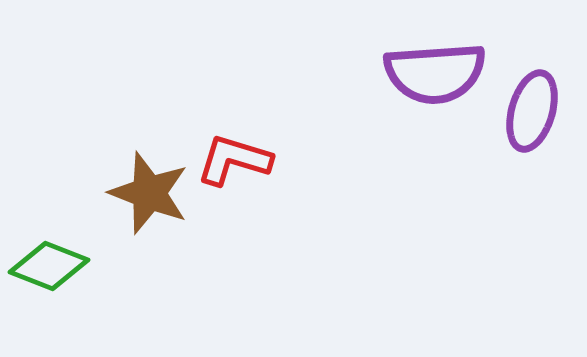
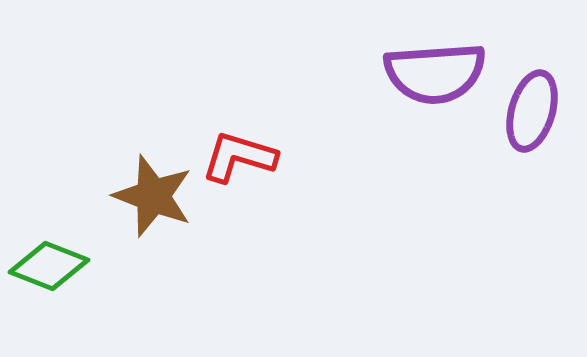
red L-shape: moved 5 px right, 3 px up
brown star: moved 4 px right, 3 px down
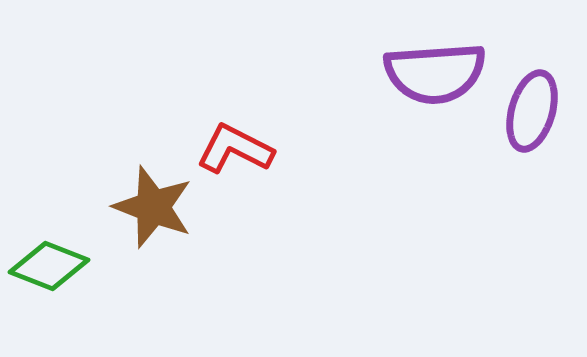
red L-shape: moved 4 px left, 8 px up; rotated 10 degrees clockwise
brown star: moved 11 px down
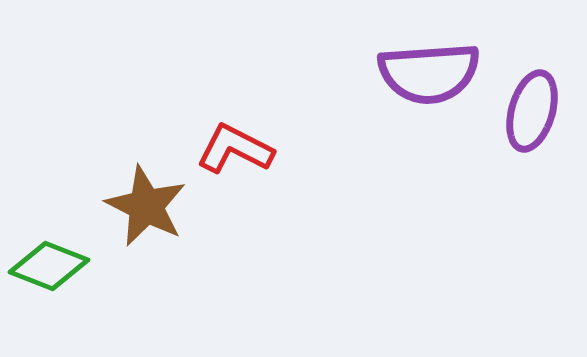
purple semicircle: moved 6 px left
brown star: moved 7 px left, 1 px up; rotated 6 degrees clockwise
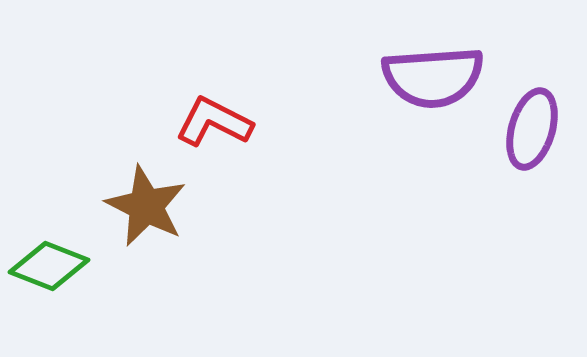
purple semicircle: moved 4 px right, 4 px down
purple ellipse: moved 18 px down
red L-shape: moved 21 px left, 27 px up
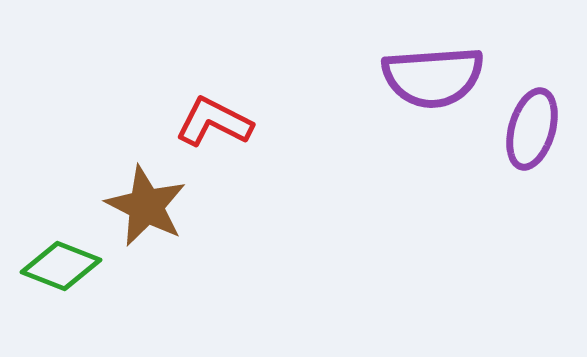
green diamond: moved 12 px right
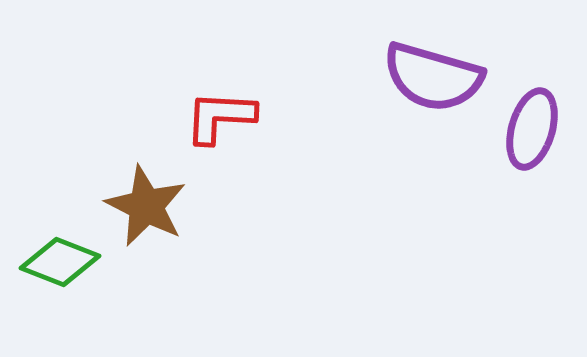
purple semicircle: rotated 20 degrees clockwise
red L-shape: moved 6 px right, 5 px up; rotated 24 degrees counterclockwise
green diamond: moved 1 px left, 4 px up
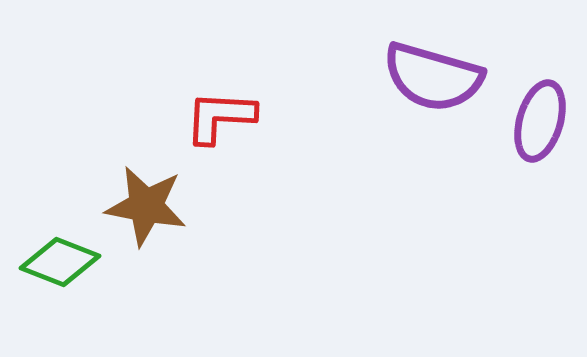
purple ellipse: moved 8 px right, 8 px up
brown star: rotated 16 degrees counterclockwise
